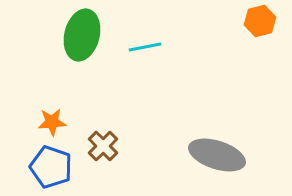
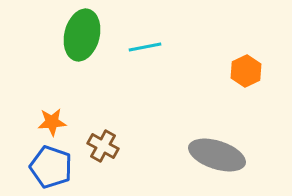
orange hexagon: moved 14 px left, 50 px down; rotated 12 degrees counterclockwise
brown cross: rotated 16 degrees counterclockwise
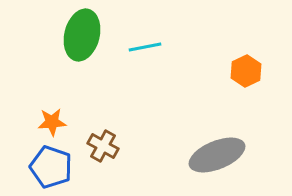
gray ellipse: rotated 40 degrees counterclockwise
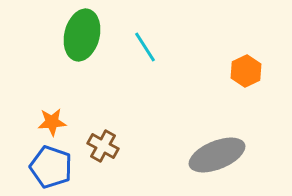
cyan line: rotated 68 degrees clockwise
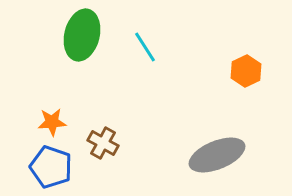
brown cross: moved 3 px up
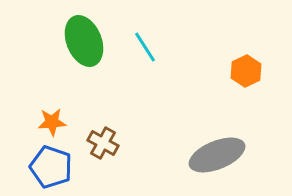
green ellipse: moved 2 px right, 6 px down; rotated 36 degrees counterclockwise
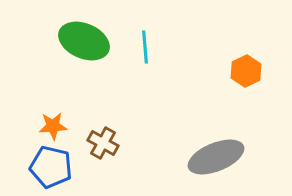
green ellipse: rotated 45 degrees counterclockwise
cyan line: rotated 28 degrees clockwise
orange star: moved 1 px right, 4 px down
gray ellipse: moved 1 px left, 2 px down
blue pentagon: rotated 6 degrees counterclockwise
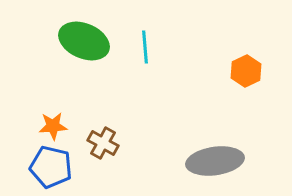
gray ellipse: moved 1 px left, 4 px down; rotated 14 degrees clockwise
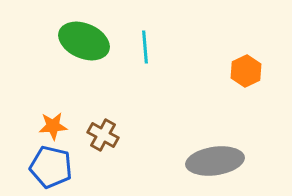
brown cross: moved 8 px up
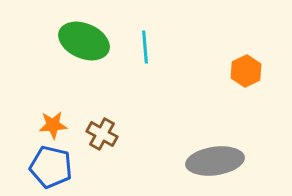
orange star: moved 1 px up
brown cross: moved 1 px left, 1 px up
